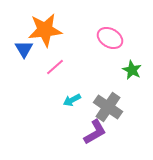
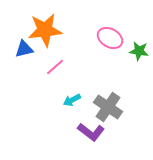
blue triangle: rotated 48 degrees clockwise
green star: moved 7 px right, 19 px up; rotated 18 degrees counterclockwise
purple L-shape: moved 4 px left; rotated 68 degrees clockwise
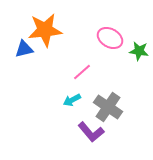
pink line: moved 27 px right, 5 px down
purple L-shape: rotated 12 degrees clockwise
